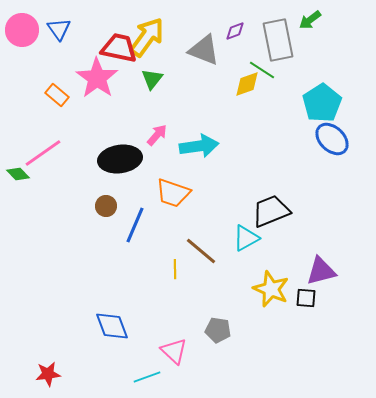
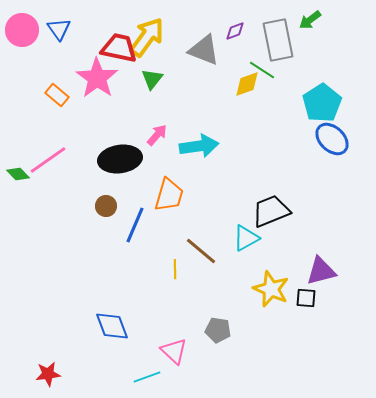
pink line: moved 5 px right, 7 px down
orange trapezoid: moved 4 px left, 2 px down; rotated 93 degrees counterclockwise
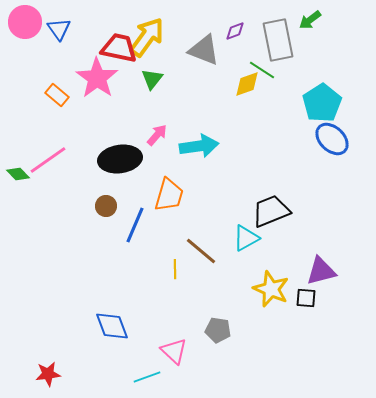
pink circle: moved 3 px right, 8 px up
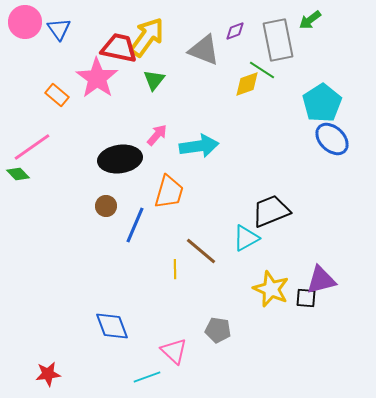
green triangle: moved 2 px right, 1 px down
pink line: moved 16 px left, 13 px up
orange trapezoid: moved 3 px up
purple triangle: moved 9 px down
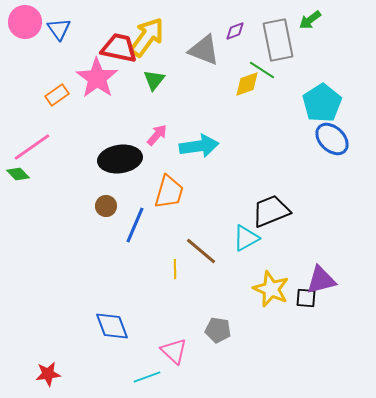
orange rectangle: rotated 75 degrees counterclockwise
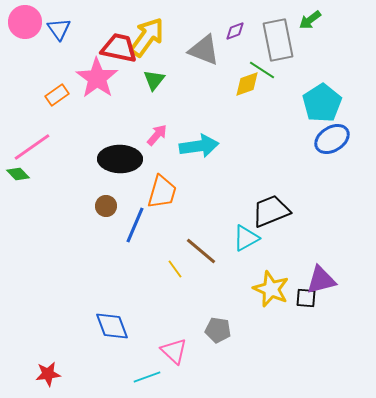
blue ellipse: rotated 76 degrees counterclockwise
black ellipse: rotated 9 degrees clockwise
orange trapezoid: moved 7 px left
yellow line: rotated 36 degrees counterclockwise
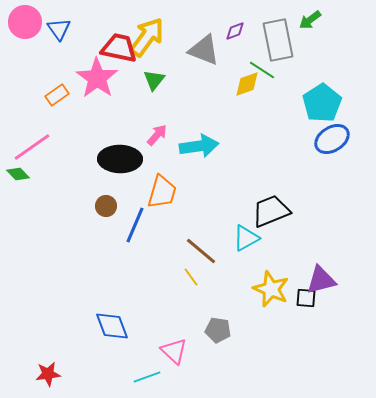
yellow line: moved 16 px right, 8 px down
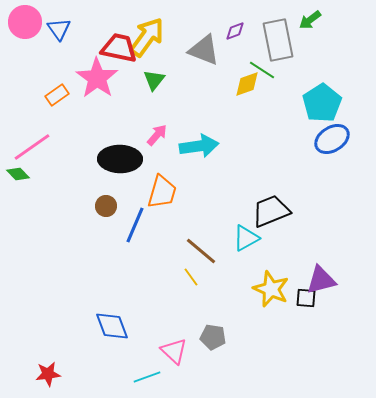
gray pentagon: moved 5 px left, 7 px down
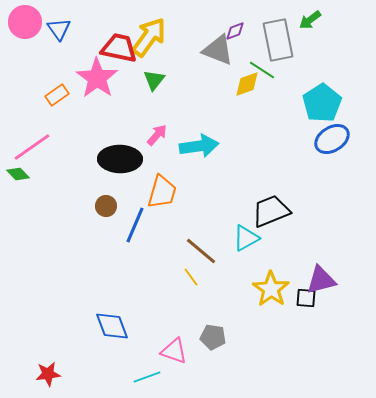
yellow arrow: moved 2 px right
gray triangle: moved 14 px right
yellow star: rotated 12 degrees clockwise
pink triangle: rotated 24 degrees counterclockwise
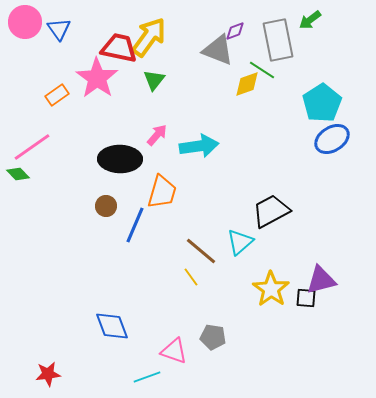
black trapezoid: rotated 6 degrees counterclockwise
cyan triangle: moved 6 px left, 4 px down; rotated 12 degrees counterclockwise
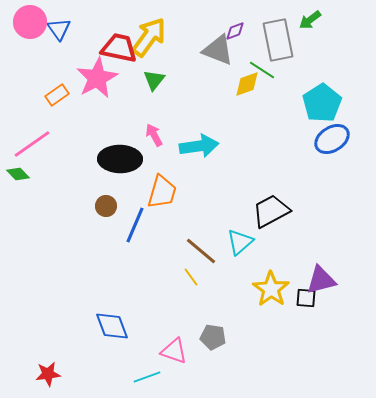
pink circle: moved 5 px right
pink star: rotated 9 degrees clockwise
pink arrow: moved 3 px left; rotated 70 degrees counterclockwise
pink line: moved 3 px up
